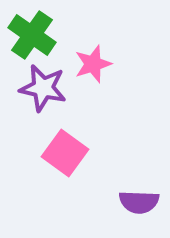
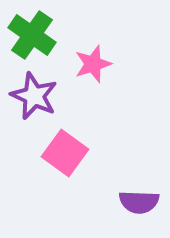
purple star: moved 9 px left, 8 px down; rotated 12 degrees clockwise
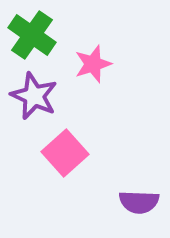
pink square: rotated 12 degrees clockwise
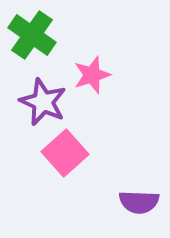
pink star: moved 1 px left, 11 px down
purple star: moved 9 px right, 6 px down
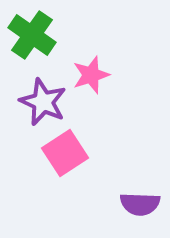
pink star: moved 1 px left
pink square: rotated 9 degrees clockwise
purple semicircle: moved 1 px right, 2 px down
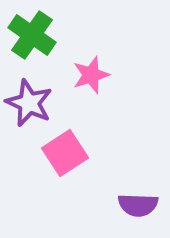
purple star: moved 14 px left, 1 px down
purple semicircle: moved 2 px left, 1 px down
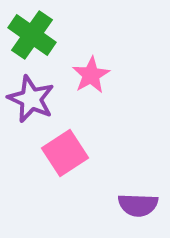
pink star: rotated 12 degrees counterclockwise
purple star: moved 2 px right, 4 px up
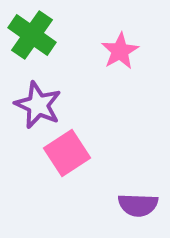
pink star: moved 29 px right, 24 px up
purple star: moved 7 px right, 6 px down
pink square: moved 2 px right
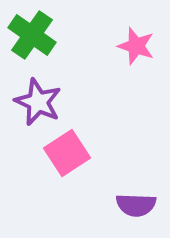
pink star: moved 16 px right, 5 px up; rotated 24 degrees counterclockwise
purple star: moved 3 px up
purple semicircle: moved 2 px left
